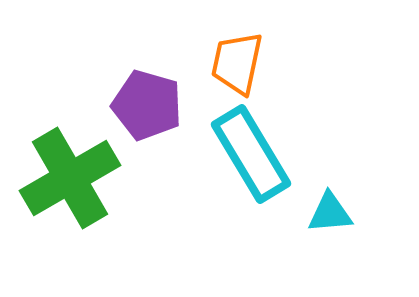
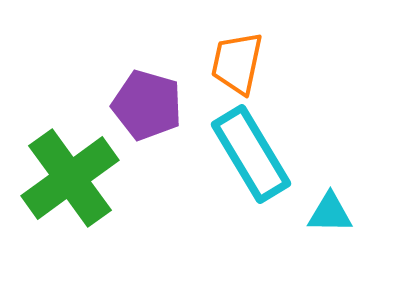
green cross: rotated 6 degrees counterclockwise
cyan triangle: rotated 6 degrees clockwise
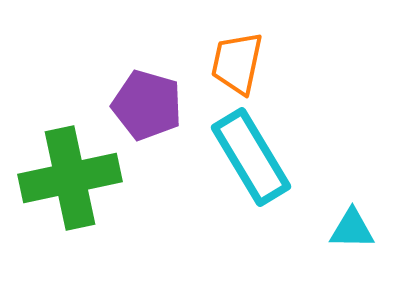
cyan rectangle: moved 3 px down
green cross: rotated 24 degrees clockwise
cyan triangle: moved 22 px right, 16 px down
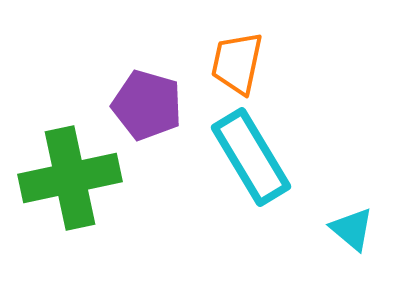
cyan triangle: rotated 39 degrees clockwise
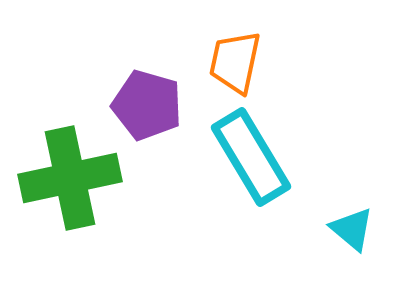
orange trapezoid: moved 2 px left, 1 px up
